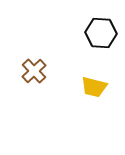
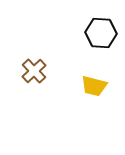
yellow trapezoid: moved 1 px up
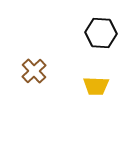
yellow trapezoid: moved 2 px right; rotated 12 degrees counterclockwise
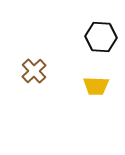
black hexagon: moved 4 px down
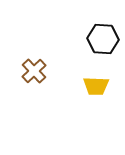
black hexagon: moved 2 px right, 2 px down
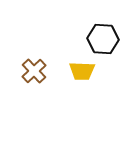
yellow trapezoid: moved 14 px left, 15 px up
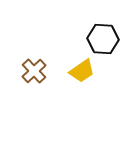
yellow trapezoid: rotated 36 degrees counterclockwise
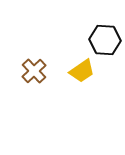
black hexagon: moved 2 px right, 1 px down
